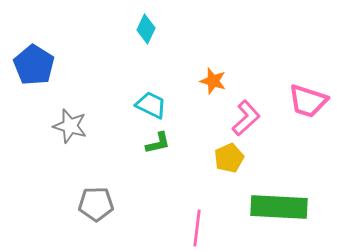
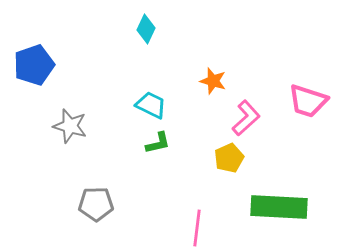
blue pentagon: rotated 21 degrees clockwise
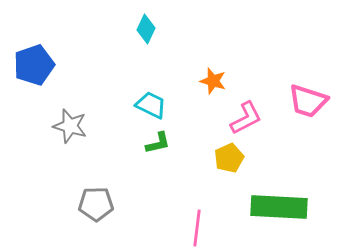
pink L-shape: rotated 15 degrees clockwise
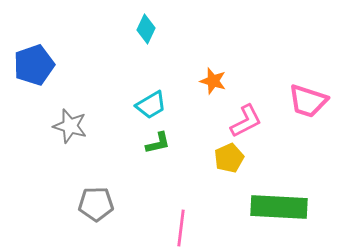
cyan trapezoid: rotated 124 degrees clockwise
pink L-shape: moved 3 px down
pink line: moved 16 px left
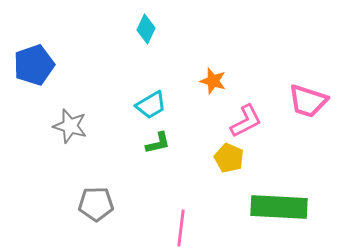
yellow pentagon: rotated 24 degrees counterclockwise
